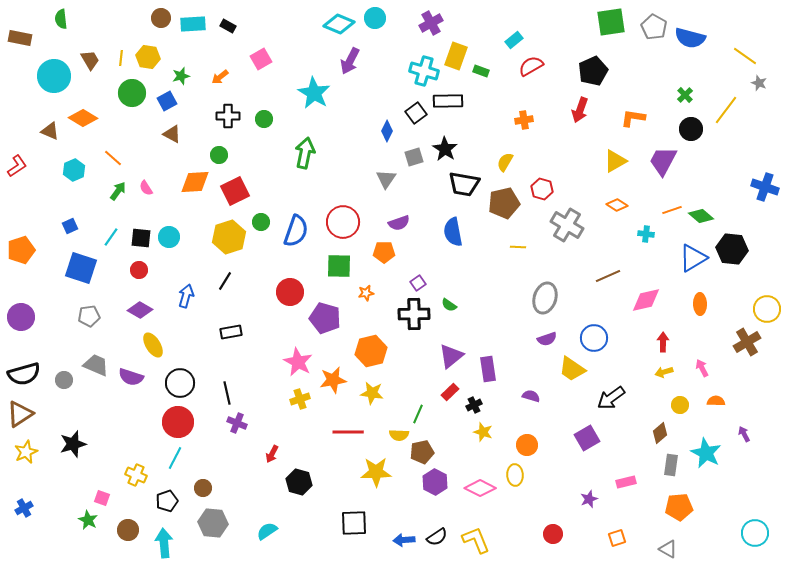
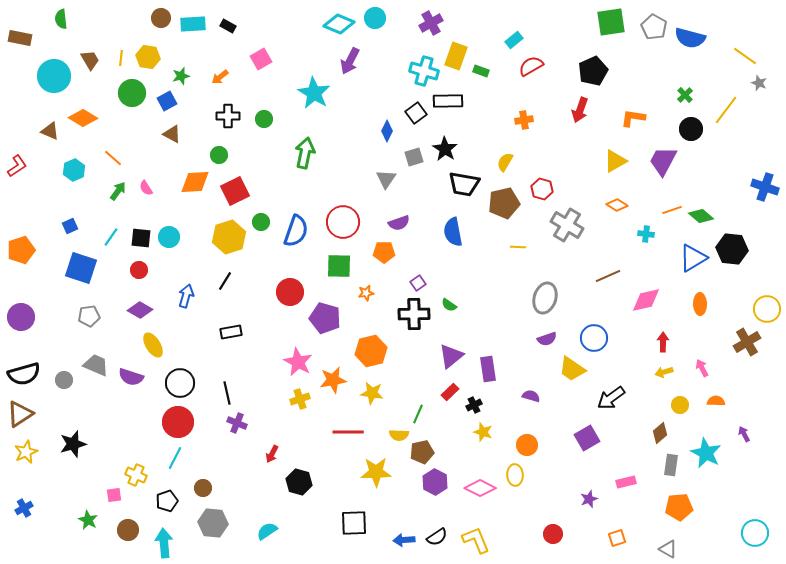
pink square at (102, 498): moved 12 px right, 3 px up; rotated 28 degrees counterclockwise
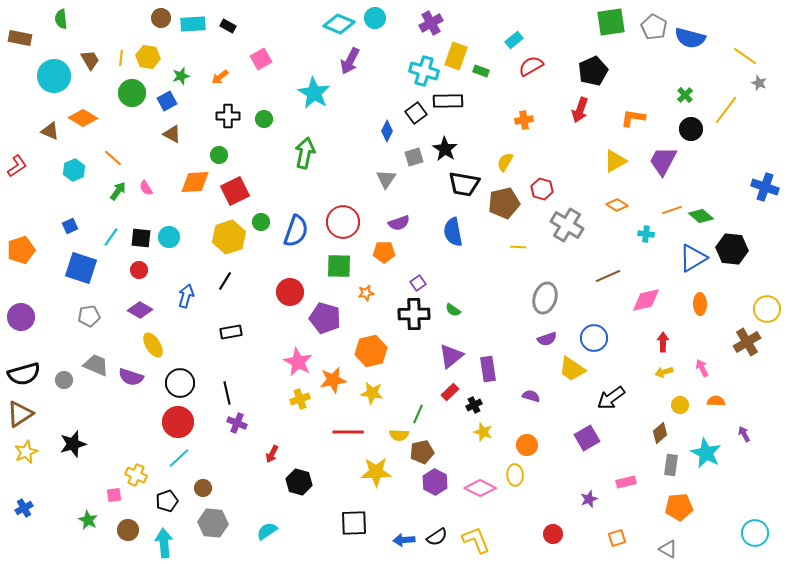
green semicircle at (449, 305): moved 4 px right, 5 px down
cyan line at (175, 458): moved 4 px right; rotated 20 degrees clockwise
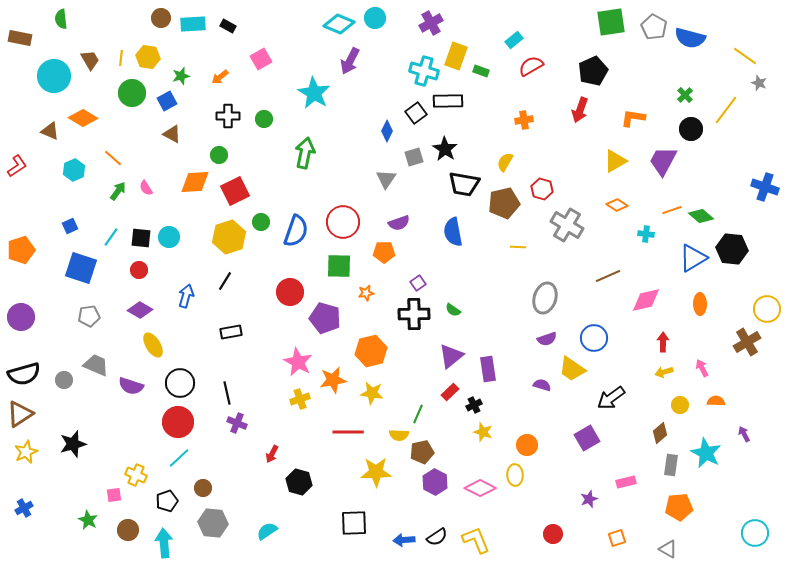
purple semicircle at (131, 377): moved 9 px down
purple semicircle at (531, 396): moved 11 px right, 11 px up
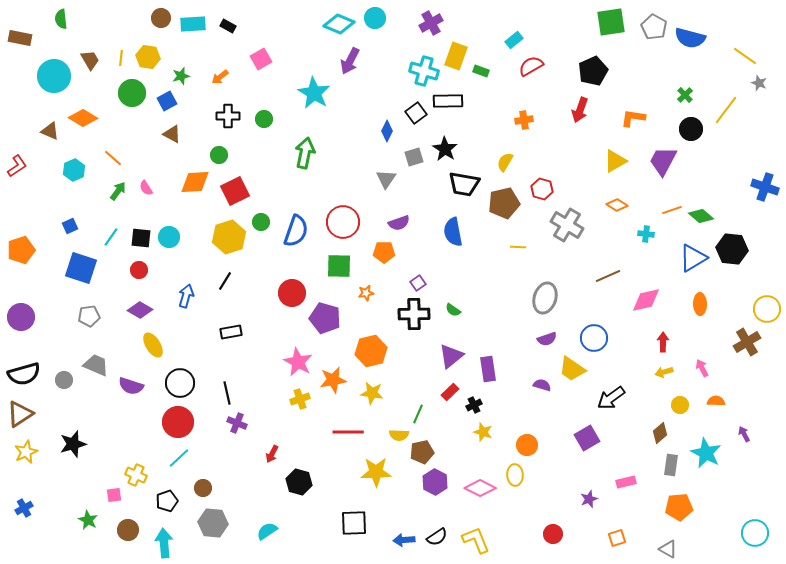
red circle at (290, 292): moved 2 px right, 1 px down
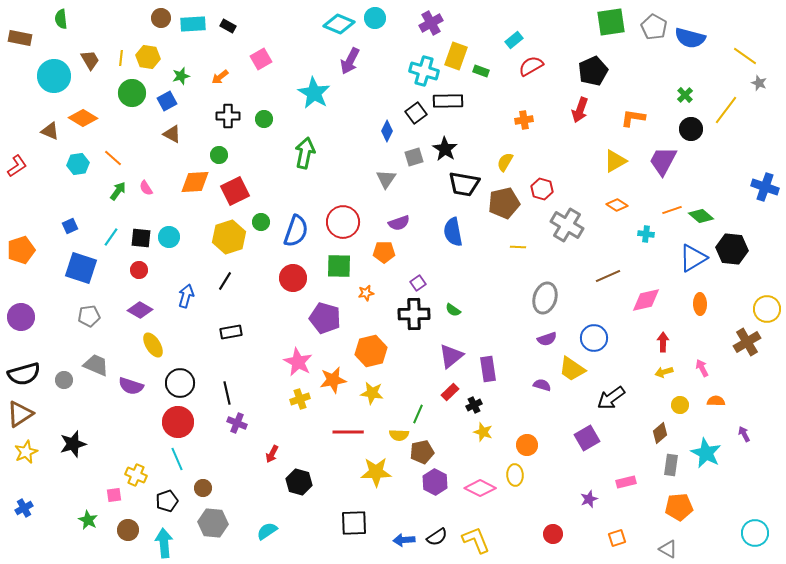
cyan hexagon at (74, 170): moved 4 px right, 6 px up; rotated 15 degrees clockwise
red circle at (292, 293): moved 1 px right, 15 px up
cyan line at (179, 458): moved 2 px left, 1 px down; rotated 70 degrees counterclockwise
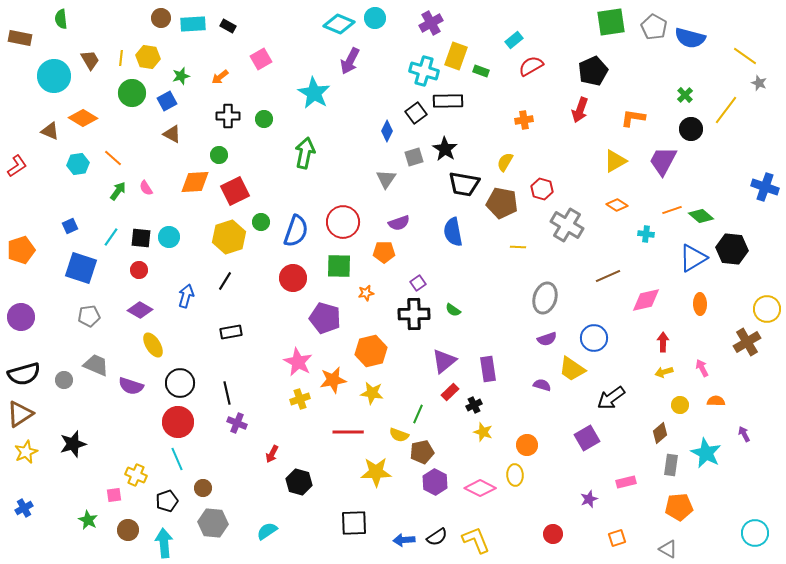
brown pentagon at (504, 203): moved 2 px left; rotated 24 degrees clockwise
purple triangle at (451, 356): moved 7 px left, 5 px down
yellow semicircle at (399, 435): rotated 18 degrees clockwise
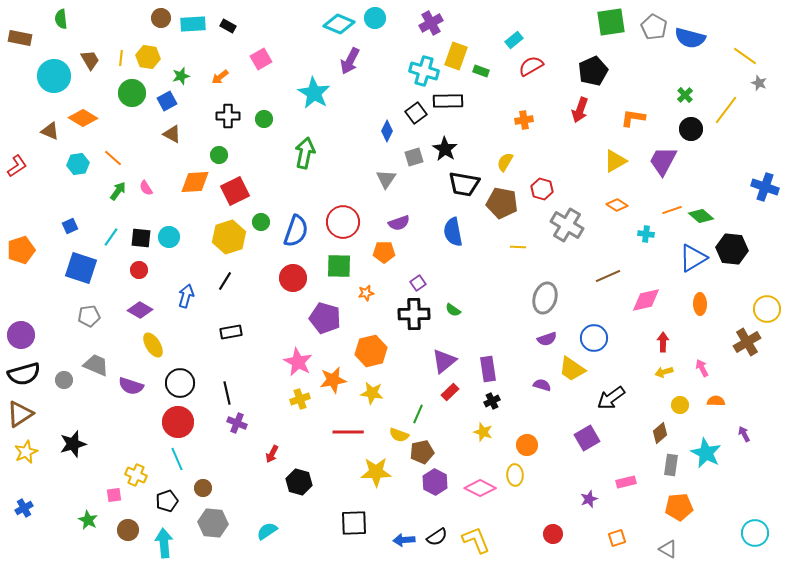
purple circle at (21, 317): moved 18 px down
black cross at (474, 405): moved 18 px right, 4 px up
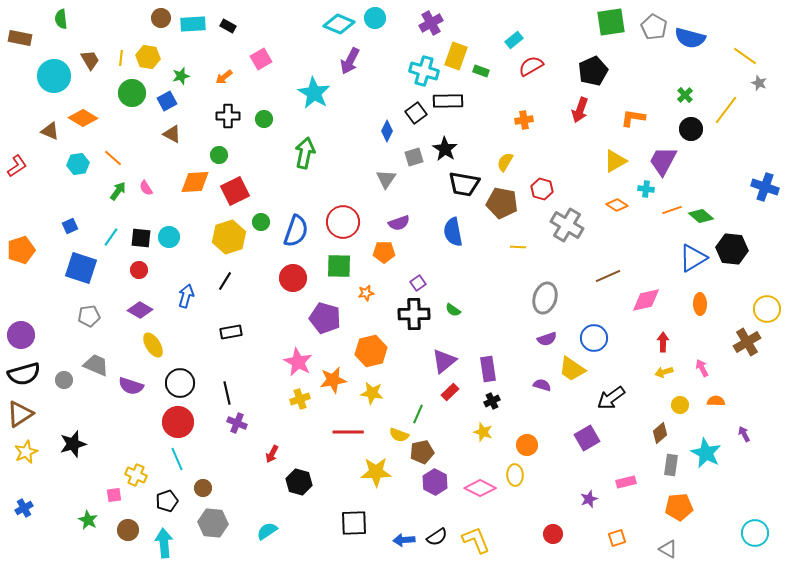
orange arrow at (220, 77): moved 4 px right
cyan cross at (646, 234): moved 45 px up
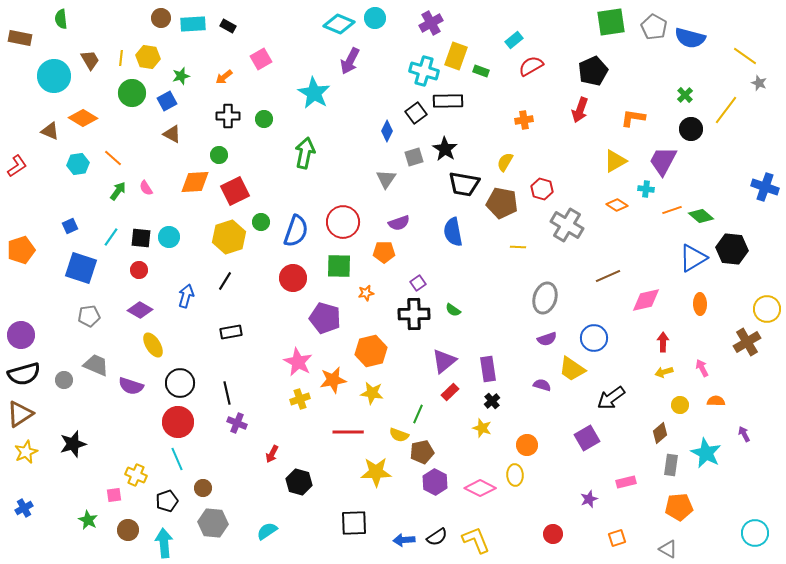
black cross at (492, 401): rotated 14 degrees counterclockwise
yellow star at (483, 432): moved 1 px left, 4 px up
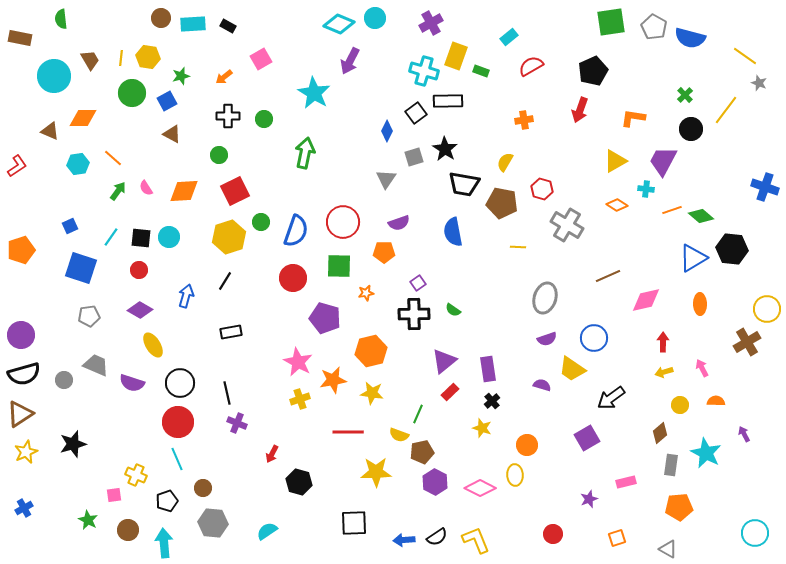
cyan rectangle at (514, 40): moved 5 px left, 3 px up
orange diamond at (83, 118): rotated 32 degrees counterclockwise
orange diamond at (195, 182): moved 11 px left, 9 px down
purple semicircle at (131, 386): moved 1 px right, 3 px up
